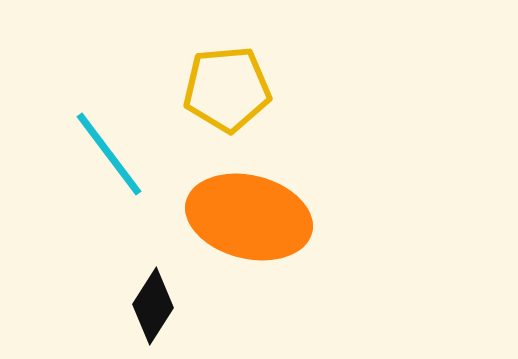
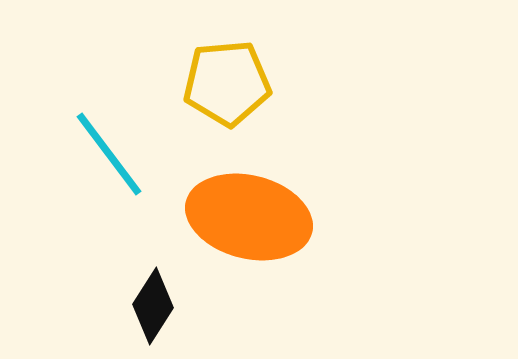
yellow pentagon: moved 6 px up
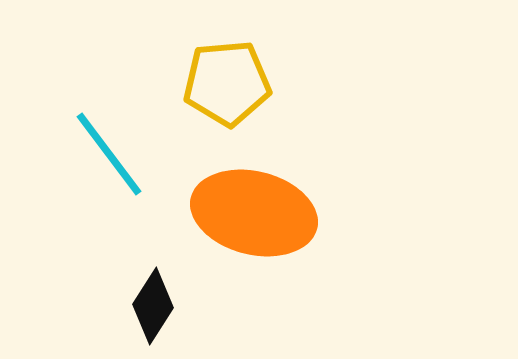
orange ellipse: moved 5 px right, 4 px up
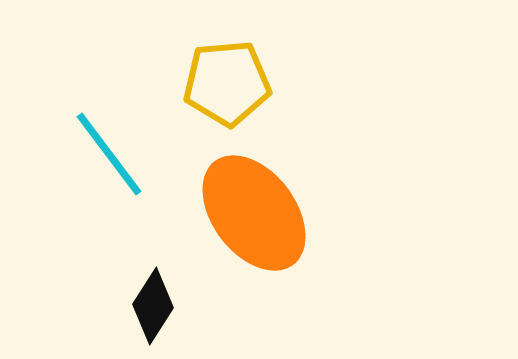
orange ellipse: rotated 39 degrees clockwise
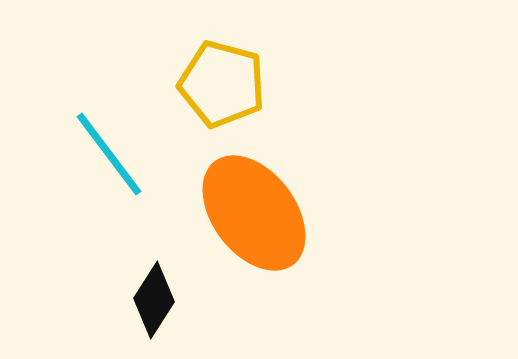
yellow pentagon: moved 5 px left, 1 px down; rotated 20 degrees clockwise
black diamond: moved 1 px right, 6 px up
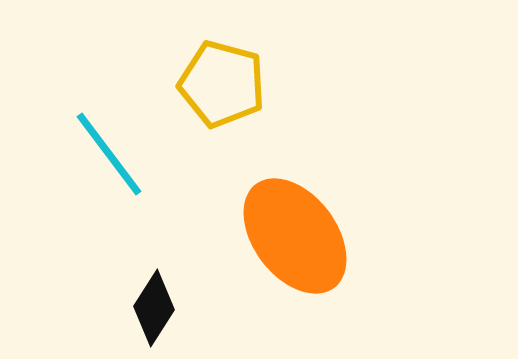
orange ellipse: moved 41 px right, 23 px down
black diamond: moved 8 px down
